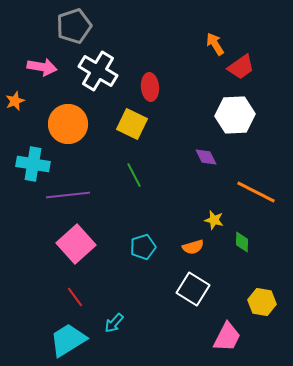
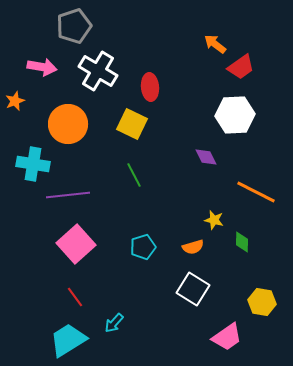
orange arrow: rotated 20 degrees counterclockwise
pink trapezoid: rotated 28 degrees clockwise
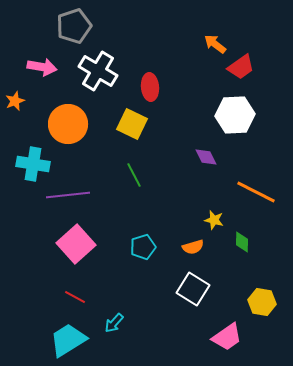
red line: rotated 25 degrees counterclockwise
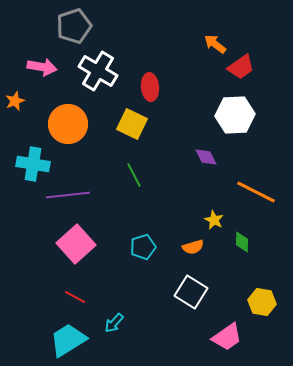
yellow star: rotated 12 degrees clockwise
white square: moved 2 px left, 3 px down
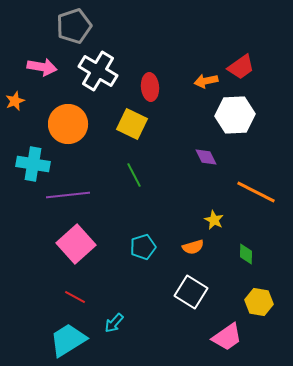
orange arrow: moved 9 px left, 37 px down; rotated 50 degrees counterclockwise
green diamond: moved 4 px right, 12 px down
yellow hexagon: moved 3 px left
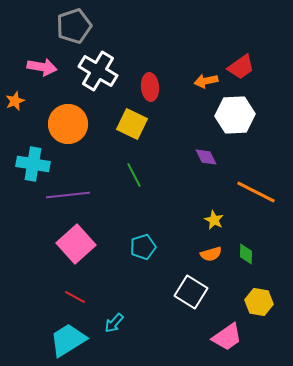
orange semicircle: moved 18 px right, 7 px down
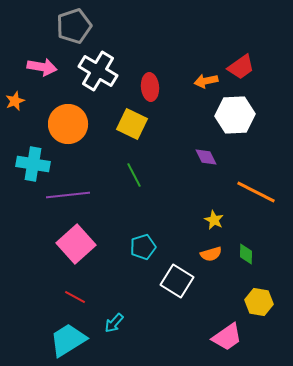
white square: moved 14 px left, 11 px up
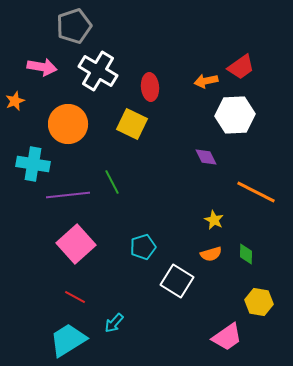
green line: moved 22 px left, 7 px down
